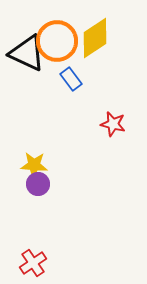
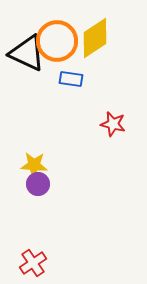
blue rectangle: rotated 45 degrees counterclockwise
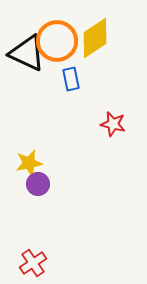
blue rectangle: rotated 70 degrees clockwise
yellow star: moved 5 px left, 2 px up; rotated 16 degrees counterclockwise
